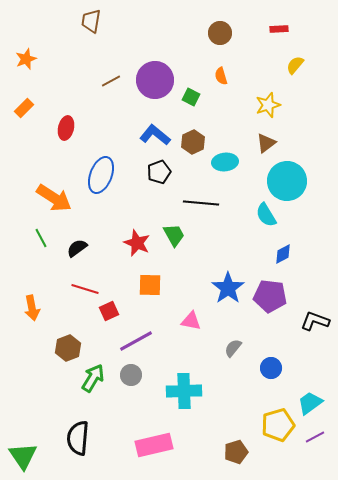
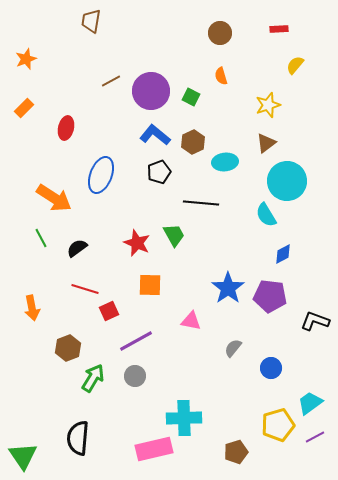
purple circle at (155, 80): moved 4 px left, 11 px down
gray circle at (131, 375): moved 4 px right, 1 px down
cyan cross at (184, 391): moved 27 px down
pink rectangle at (154, 445): moved 4 px down
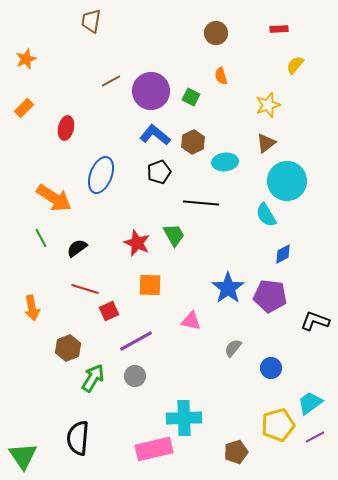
brown circle at (220, 33): moved 4 px left
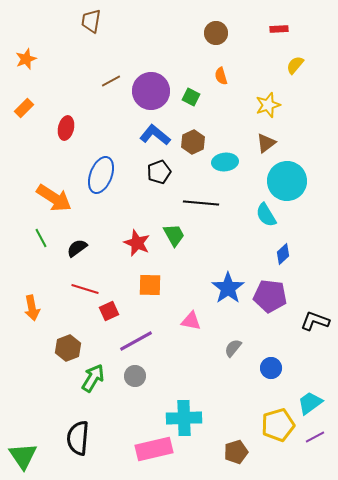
blue diamond at (283, 254): rotated 15 degrees counterclockwise
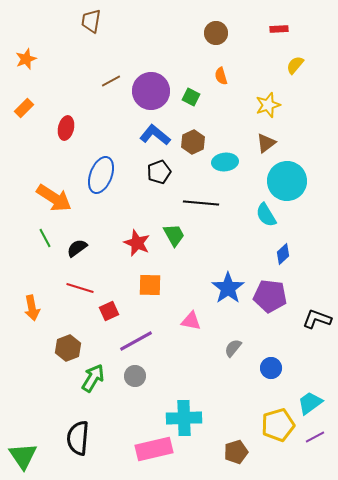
green line at (41, 238): moved 4 px right
red line at (85, 289): moved 5 px left, 1 px up
black L-shape at (315, 321): moved 2 px right, 2 px up
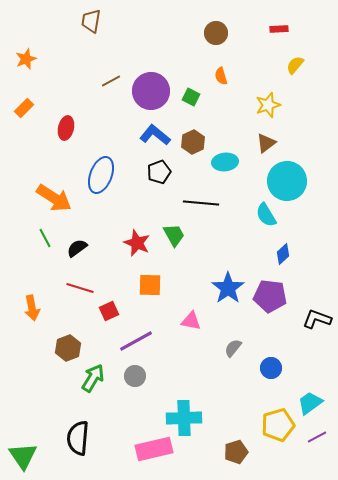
purple line at (315, 437): moved 2 px right
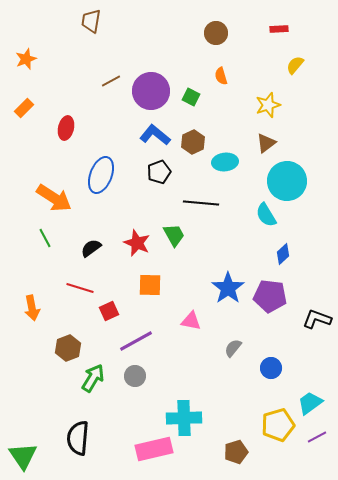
black semicircle at (77, 248): moved 14 px right
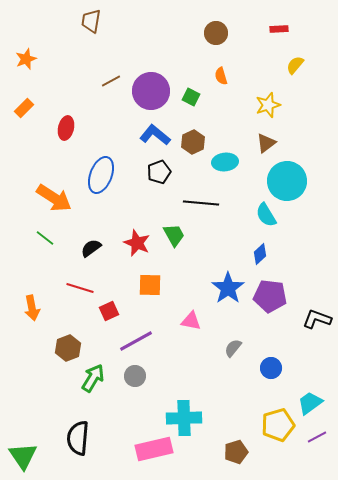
green line at (45, 238): rotated 24 degrees counterclockwise
blue diamond at (283, 254): moved 23 px left
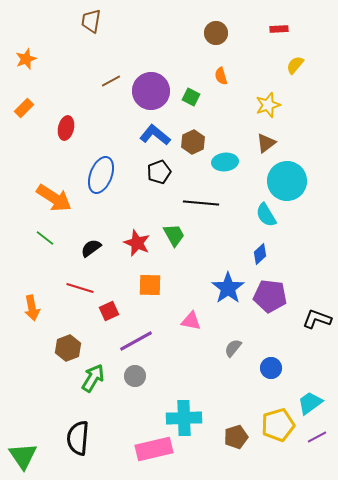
brown pentagon at (236, 452): moved 15 px up
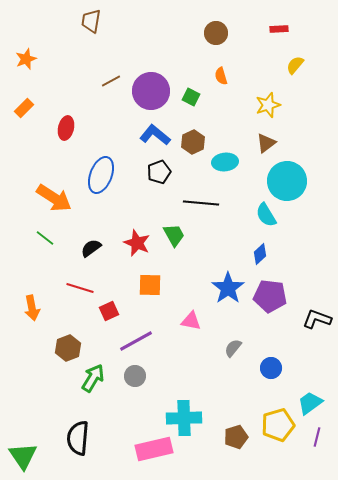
purple line at (317, 437): rotated 48 degrees counterclockwise
